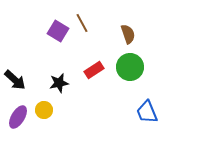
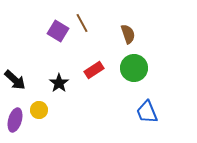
green circle: moved 4 px right, 1 px down
black star: rotated 24 degrees counterclockwise
yellow circle: moved 5 px left
purple ellipse: moved 3 px left, 3 px down; rotated 15 degrees counterclockwise
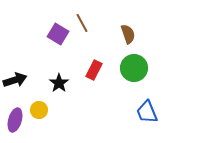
purple square: moved 3 px down
red rectangle: rotated 30 degrees counterclockwise
black arrow: rotated 60 degrees counterclockwise
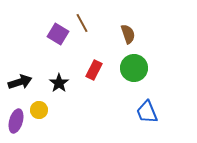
black arrow: moved 5 px right, 2 px down
purple ellipse: moved 1 px right, 1 px down
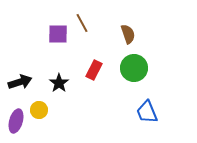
purple square: rotated 30 degrees counterclockwise
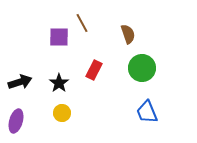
purple square: moved 1 px right, 3 px down
green circle: moved 8 px right
yellow circle: moved 23 px right, 3 px down
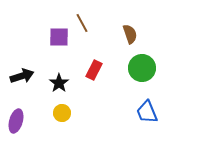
brown semicircle: moved 2 px right
black arrow: moved 2 px right, 6 px up
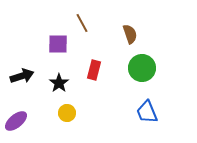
purple square: moved 1 px left, 7 px down
red rectangle: rotated 12 degrees counterclockwise
yellow circle: moved 5 px right
purple ellipse: rotated 35 degrees clockwise
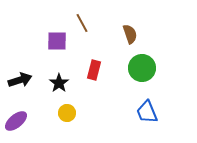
purple square: moved 1 px left, 3 px up
black arrow: moved 2 px left, 4 px down
